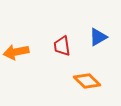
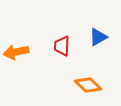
red trapezoid: rotated 10 degrees clockwise
orange diamond: moved 1 px right, 4 px down
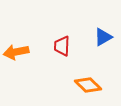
blue triangle: moved 5 px right
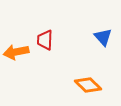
blue triangle: rotated 42 degrees counterclockwise
red trapezoid: moved 17 px left, 6 px up
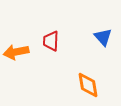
red trapezoid: moved 6 px right, 1 px down
orange diamond: rotated 36 degrees clockwise
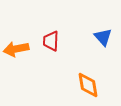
orange arrow: moved 3 px up
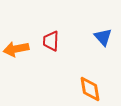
orange diamond: moved 2 px right, 4 px down
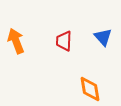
red trapezoid: moved 13 px right
orange arrow: moved 8 px up; rotated 80 degrees clockwise
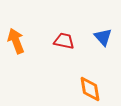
red trapezoid: rotated 100 degrees clockwise
